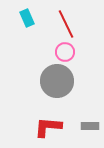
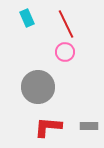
gray circle: moved 19 px left, 6 px down
gray rectangle: moved 1 px left
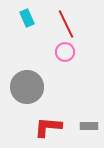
gray circle: moved 11 px left
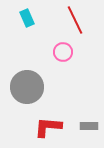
red line: moved 9 px right, 4 px up
pink circle: moved 2 px left
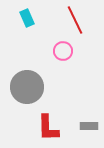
pink circle: moved 1 px up
red L-shape: moved 1 px down; rotated 96 degrees counterclockwise
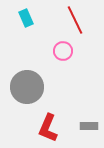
cyan rectangle: moved 1 px left
red L-shape: rotated 24 degrees clockwise
